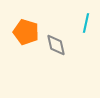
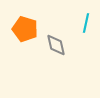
orange pentagon: moved 1 px left, 3 px up
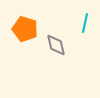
cyan line: moved 1 px left
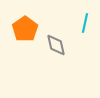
orange pentagon: rotated 20 degrees clockwise
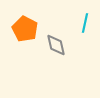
orange pentagon: rotated 10 degrees counterclockwise
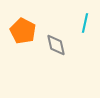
orange pentagon: moved 2 px left, 2 px down
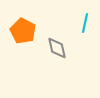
gray diamond: moved 1 px right, 3 px down
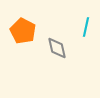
cyan line: moved 1 px right, 4 px down
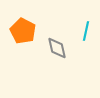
cyan line: moved 4 px down
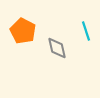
cyan line: rotated 30 degrees counterclockwise
